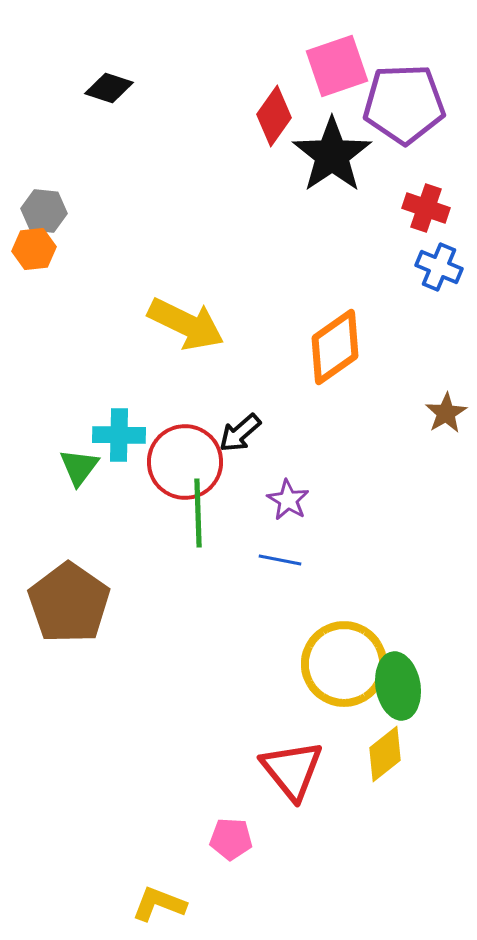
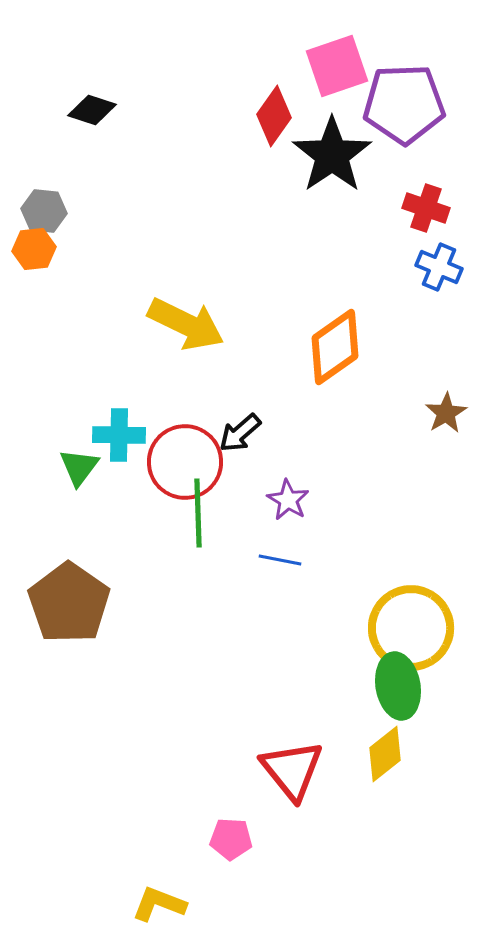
black diamond: moved 17 px left, 22 px down
yellow circle: moved 67 px right, 36 px up
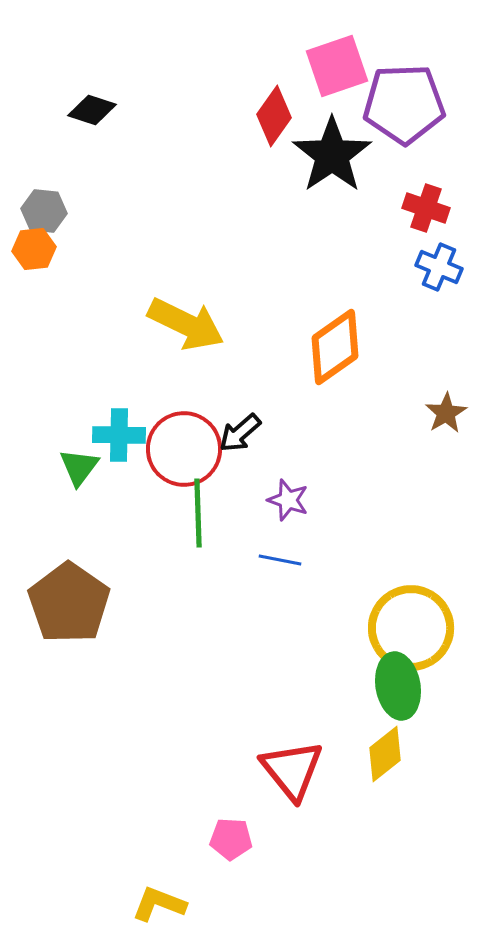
red circle: moved 1 px left, 13 px up
purple star: rotated 12 degrees counterclockwise
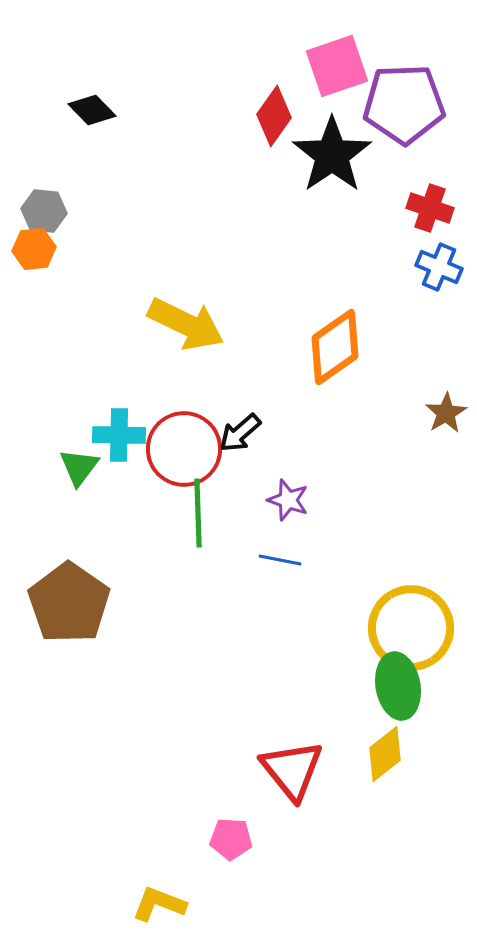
black diamond: rotated 27 degrees clockwise
red cross: moved 4 px right
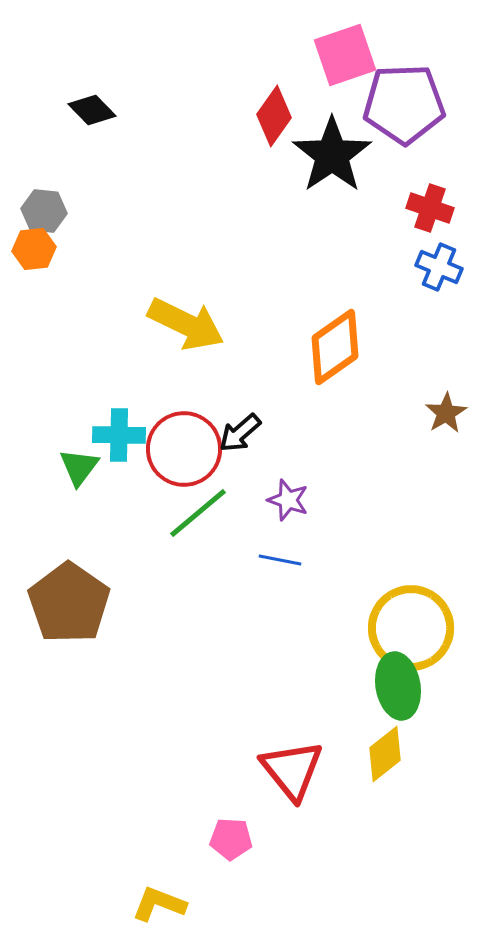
pink square: moved 8 px right, 11 px up
green line: rotated 52 degrees clockwise
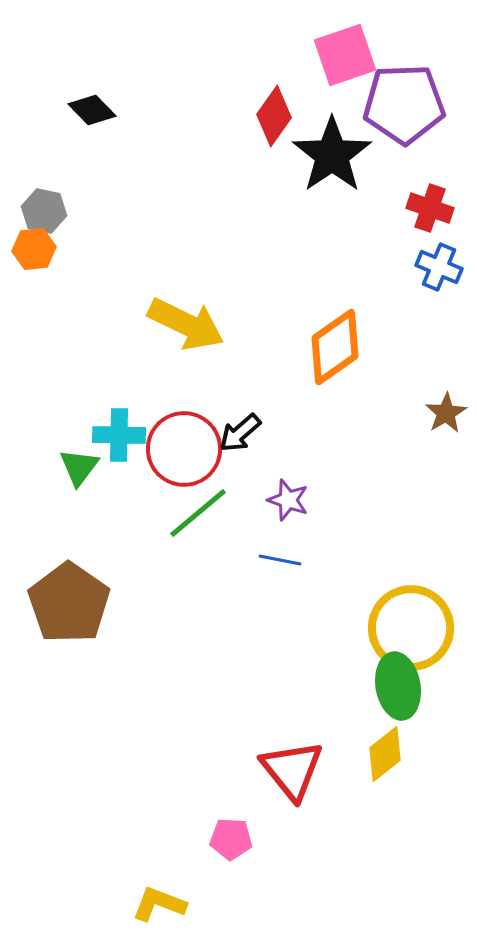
gray hexagon: rotated 6 degrees clockwise
